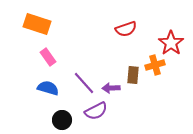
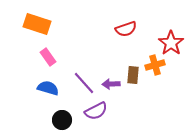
purple arrow: moved 4 px up
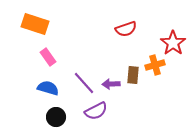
orange rectangle: moved 2 px left
red star: moved 2 px right
black circle: moved 6 px left, 3 px up
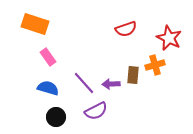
red star: moved 4 px left, 5 px up; rotated 10 degrees counterclockwise
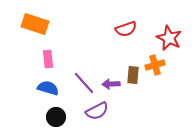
pink rectangle: moved 2 px down; rotated 30 degrees clockwise
purple semicircle: moved 1 px right
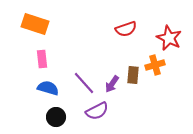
pink rectangle: moved 6 px left
purple arrow: moved 1 px right; rotated 54 degrees counterclockwise
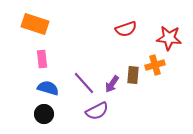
red star: rotated 20 degrees counterclockwise
black circle: moved 12 px left, 3 px up
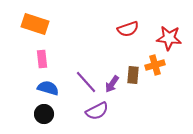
red semicircle: moved 2 px right
purple line: moved 2 px right, 1 px up
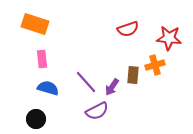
purple arrow: moved 3 px down
black circle: moved 8 px left, 5 px down
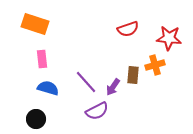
purple arrow: moved 1 px right
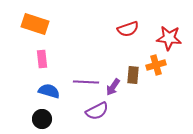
orange cross: moved 1 px right
purple line: rotated 45 degrees counterclockwise
blue semicircle: moved 1 px right, 3 px down
black circle: moved 6 px right
